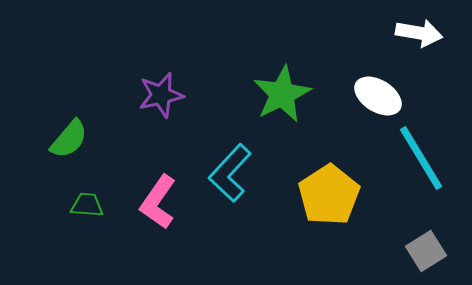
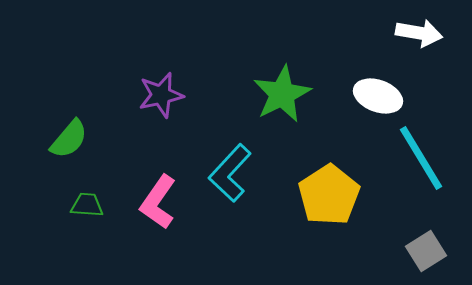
white ellipse: rotated 12 degrees counterclockwise
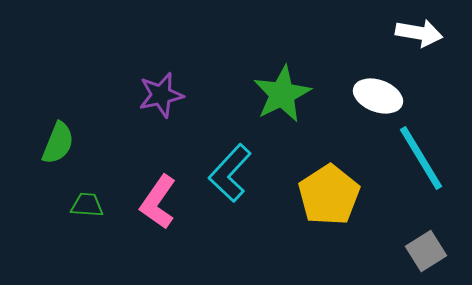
green semicircle: moved 11 px left, 4 px down; rotated 18 degrees counterclockwise
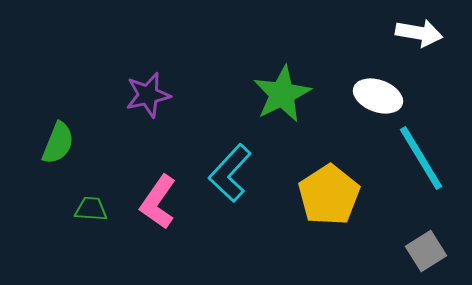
purple star: moved 13 px left
green trapezoid: moved 4 px right, 4 px down
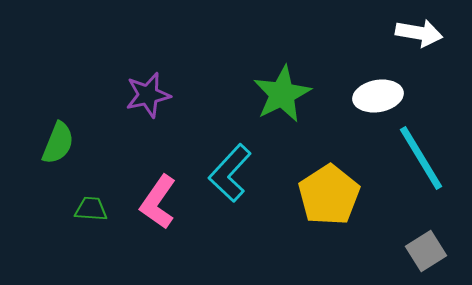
white ellipse: rotated 30 degrees counterclockwise
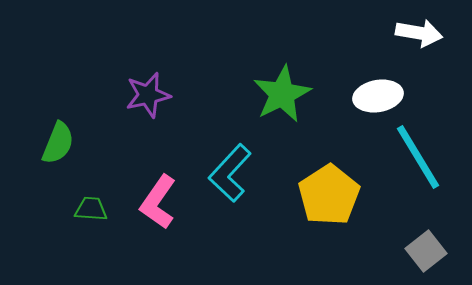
cyan line: moved 3 px left, 1 px up
gray square: rotated 6 degrees counterclockwise
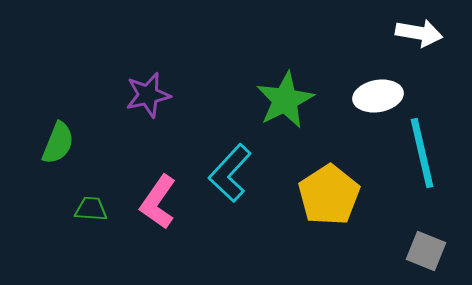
green star: moved 3 px right, 6 px down
cyan line: moved 4 px right, 4 px up; rotated 18 degrees clockwise
gray square: rotated 30 degrees counterclockwise
